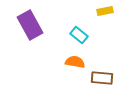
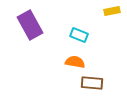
yellow rectangle: moved 7 px right
cyan rectangle: rotated 18 degrees counterclockwise
brown rectangle: moved 10 px left, 5 px down
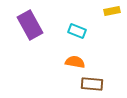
cyan rectangle: moved 2 px left, 4 px up
brown rectangle: moved 1 px down
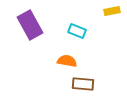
orange semicircle: moved 8 px left, 1 px up
brown rectangle: moved 9 px left
